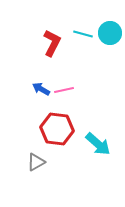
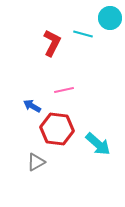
cyan circle: moved 15 px up
blue arrow: moved 9 px left, 17 px down
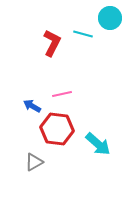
pink line: moved 2 px left, 4 px down
gray triangle: moved 2 px left
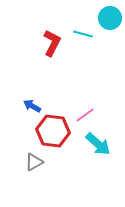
pink line: moved 23 px right, 21 px down; rotated 24 degrees counterclockwise
red hexagon: moved 4 px left, 2 px down
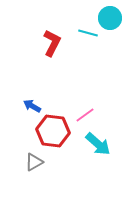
cyan line: moved 5 px right, 1 px up
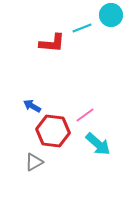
cyan circle: moved 1 px right, 3 px up
cyan line: moved 6 px left, 5 px up; rotated 36 degrees counterclockwise
red L-shape: rotated 68 degrees clockwise
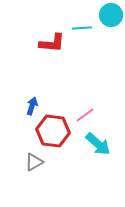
cyan line: rotated 18 degrees clockwise
blue arrow: rotated 78 degrees clockwise
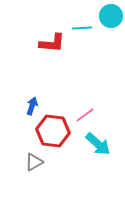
cyan circle: moved 1 px down
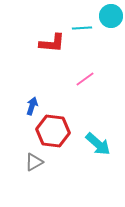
pink line: moved 36 px up
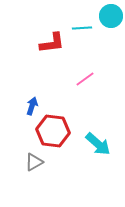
red L-shape: rotated 12 degrees counterclockwise
